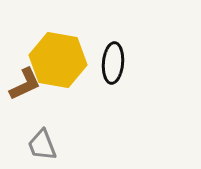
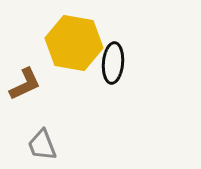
yellow hexagon: moved 16 px right, 17 px up
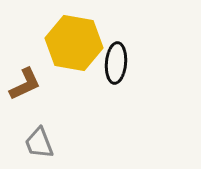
black ellipse: moved 3 px right
gray trapezoid: moved 3 px left, 2 px up
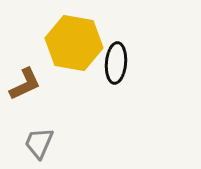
gray trapezoid: rotated 44 degrees clockwise
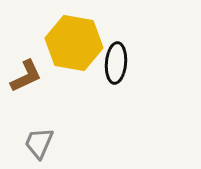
brown L-shape: moved 1 px right, 8 px up
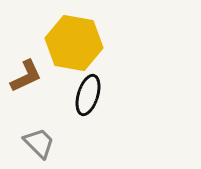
black ellipse: moved 28 px left, 32 px down; rotated 12 degrees clockwise
gray trapezoid: rotated 112 degrees clockwise
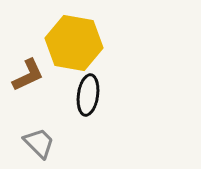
brown L-shape: moved 2 px right, 1 px up
black ellipse: rotated 9 degrees counterclockwise
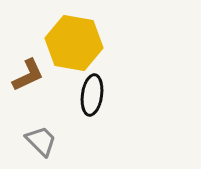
black ellipse: moved 4 px right
gray trapezoid: moved 2 px right, 2 px up
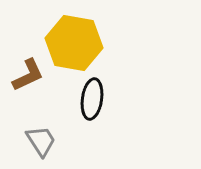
black ellipse: moved 4 px down
gray trapezoid: rotated 12 degrees clockwise
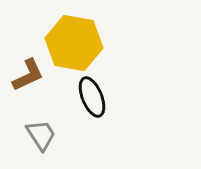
black ellipse: moved 2 px up; rotated 30 degrees counterclockwise
gray trapezoid: moved 6 px up
